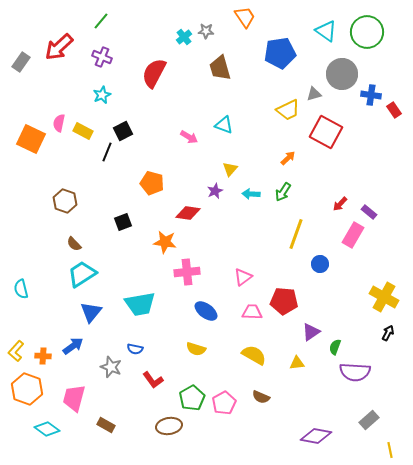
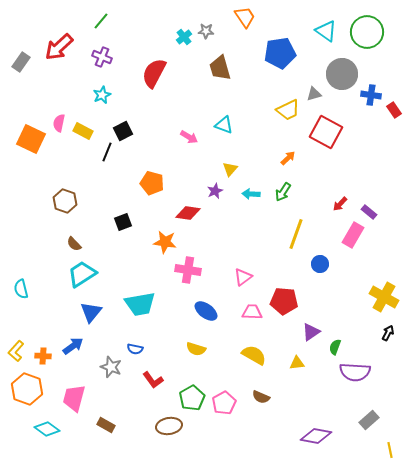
pink cross at (187, 272): moved 1 px right, 2 px up; rotated 15 degrees clockwise
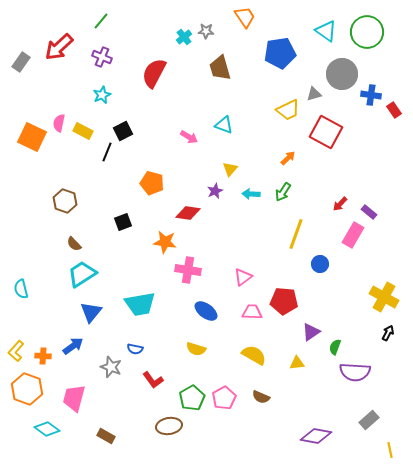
orange square at (31, 139): moved 1 px right, 2 px up
pink pentagon at (224, 403): moved 5 px up
brown rectangle at (106, 425): moved 11 px down
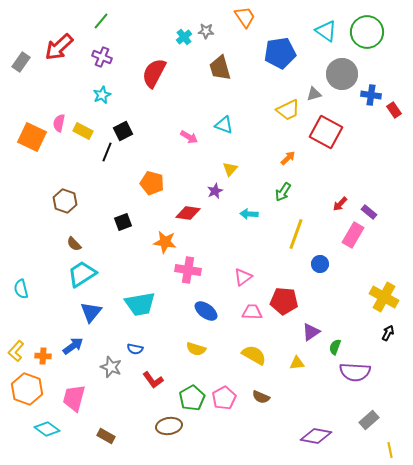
cyan arrow at (251, 194): moved 2 px left, 20 px down
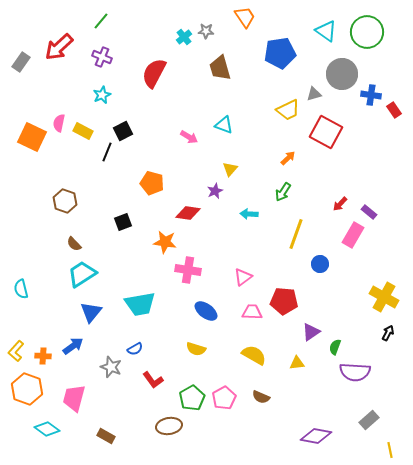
blue semicircle at (135, 349): rotated 42 degrees counterclockwise
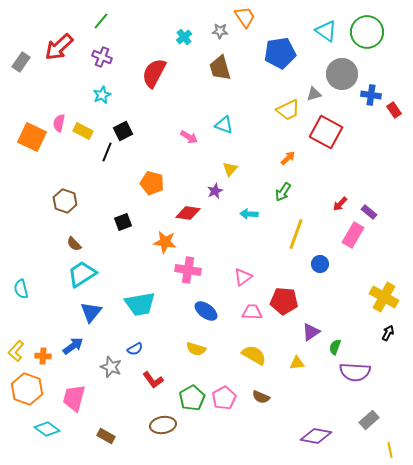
gray star at (206, 31): moved 14 px right
brown ellipse at (169, 426): moved 6 px left, 1 px up
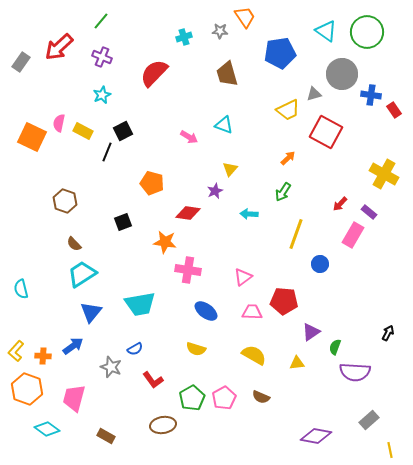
cyan cross at (184, 37): rotated 21 degrees clockwise
brown trapezoid at (220, 68): moved 7 px right, 6 px down
red semicircle at (154, 73): rotated 16 degrees clockwise
yellow cross at (384, 297): moved 123 px up
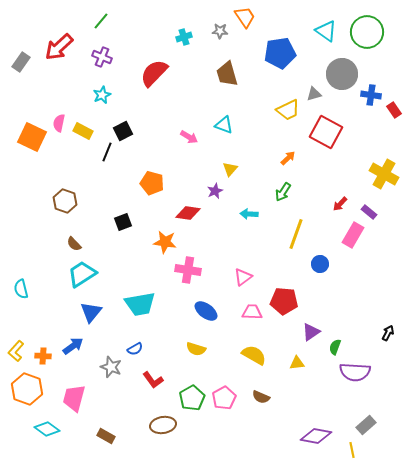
gray rectangle at (369, 420): moved 3 px left, 5 px down
yellow line at (390, 450): moved 38 px left
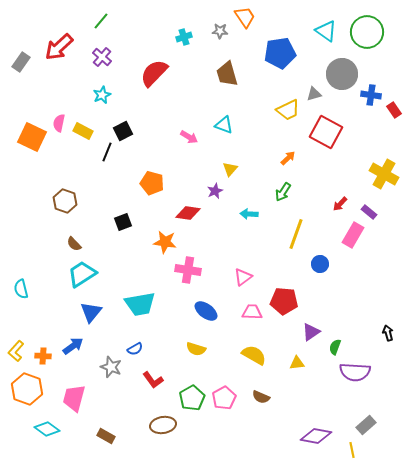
purple cross at (102, 57): rotated 18 degrees clockwise
black arrow at (388, 333): rotated 42 degrees counterclockwise
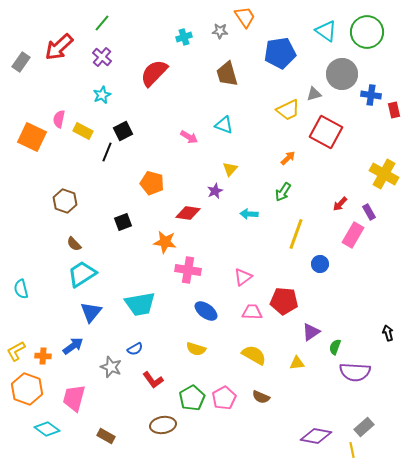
green line at (101, 21): moved 1 px right, 2 px down
red rectangle at (394, 110): rotated 21 degrees clockwise
pink semicircle at (59, 123): moved 4 px up
purple rectangle at (369, 212): rotated 21 degrees clockwise
yellow L-shape at (16, 351): rotated 20 degrees clockwise
gray rectangle at (366, 425): moved 2 px left, 2 px down
